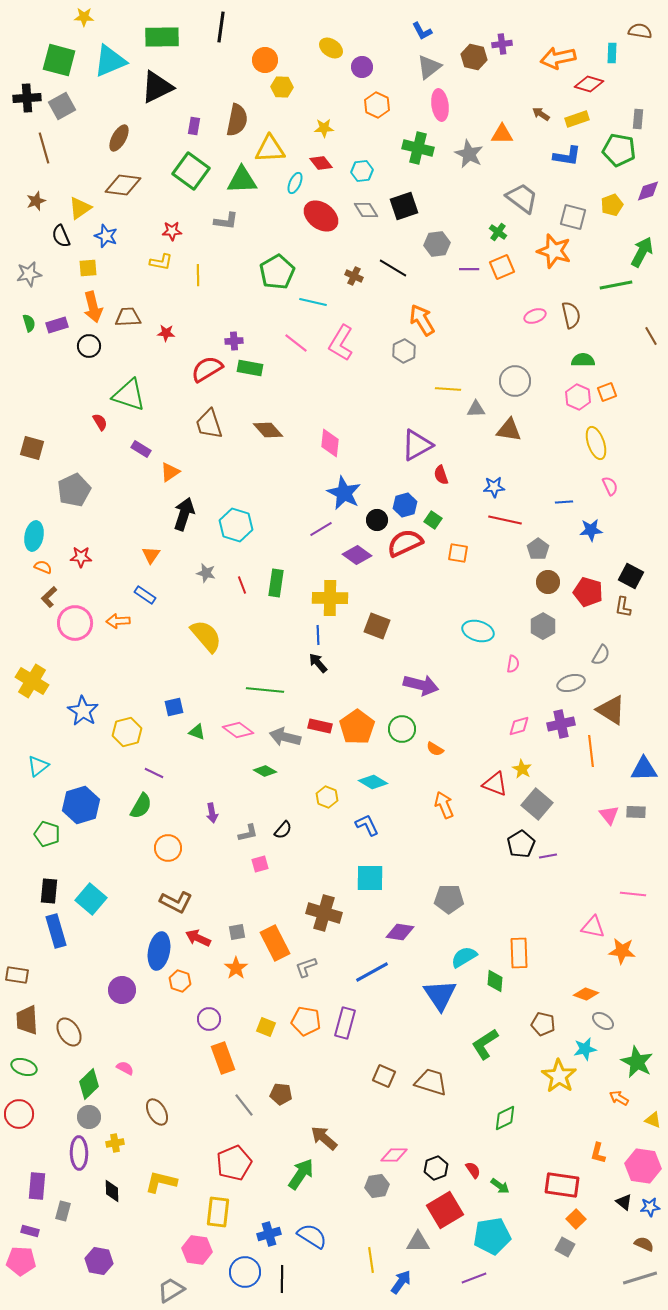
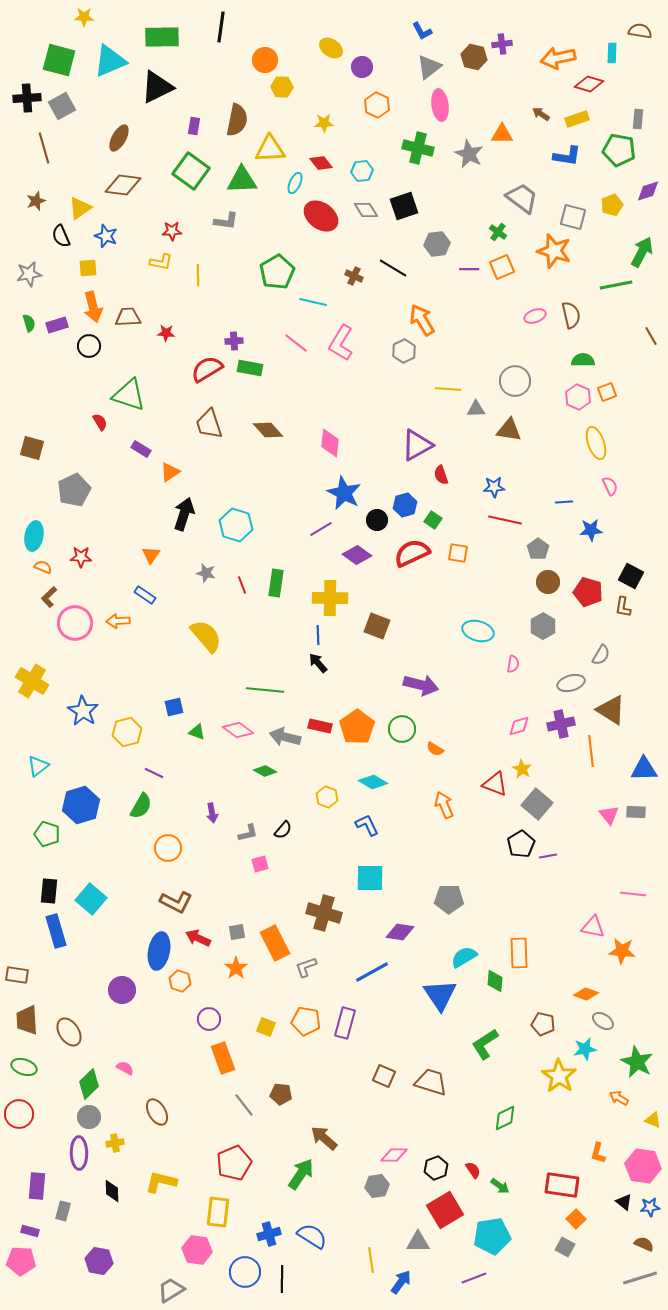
yellow star at (324, 128): moved 5 px up
red semicircle at (405, 543): moved 7 px right, 10 px down
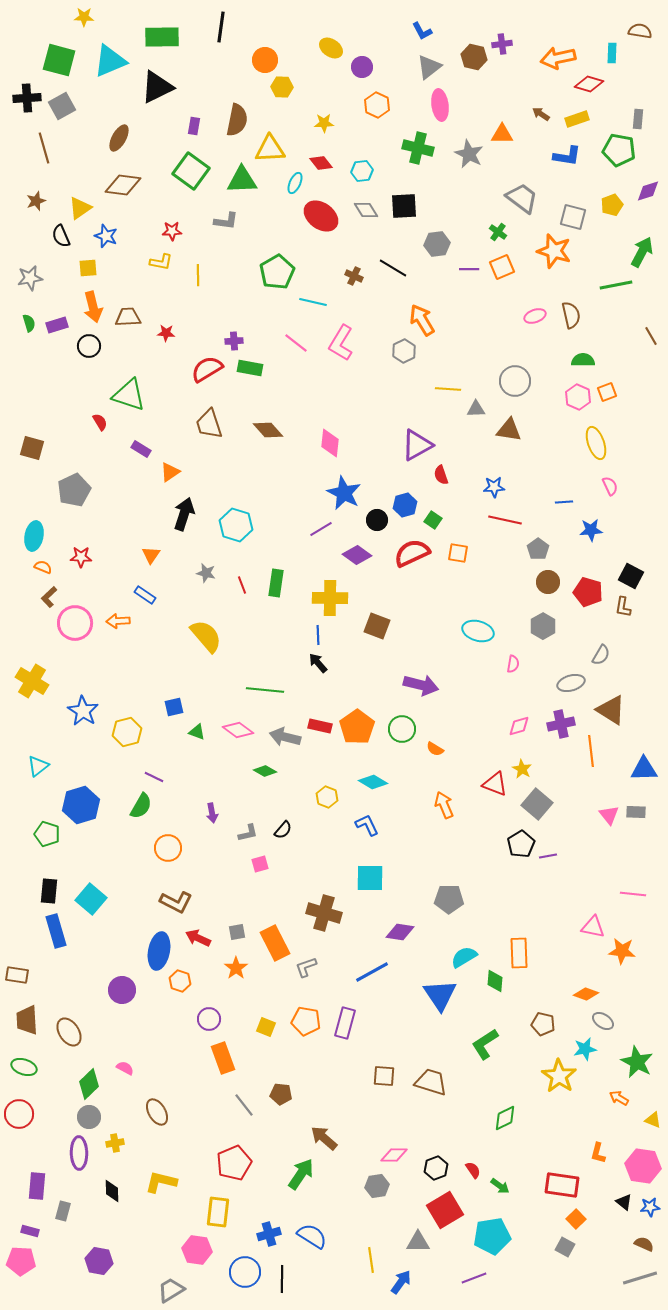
black square at (404, 206): rotated 16 degrees clockwise
gray star at (29, 274): moved 1 px right, 4 px down
purple line at (154, 773): moved 4 px down
brown square at (384, 1076): rotated 20 degrees counterclockwise
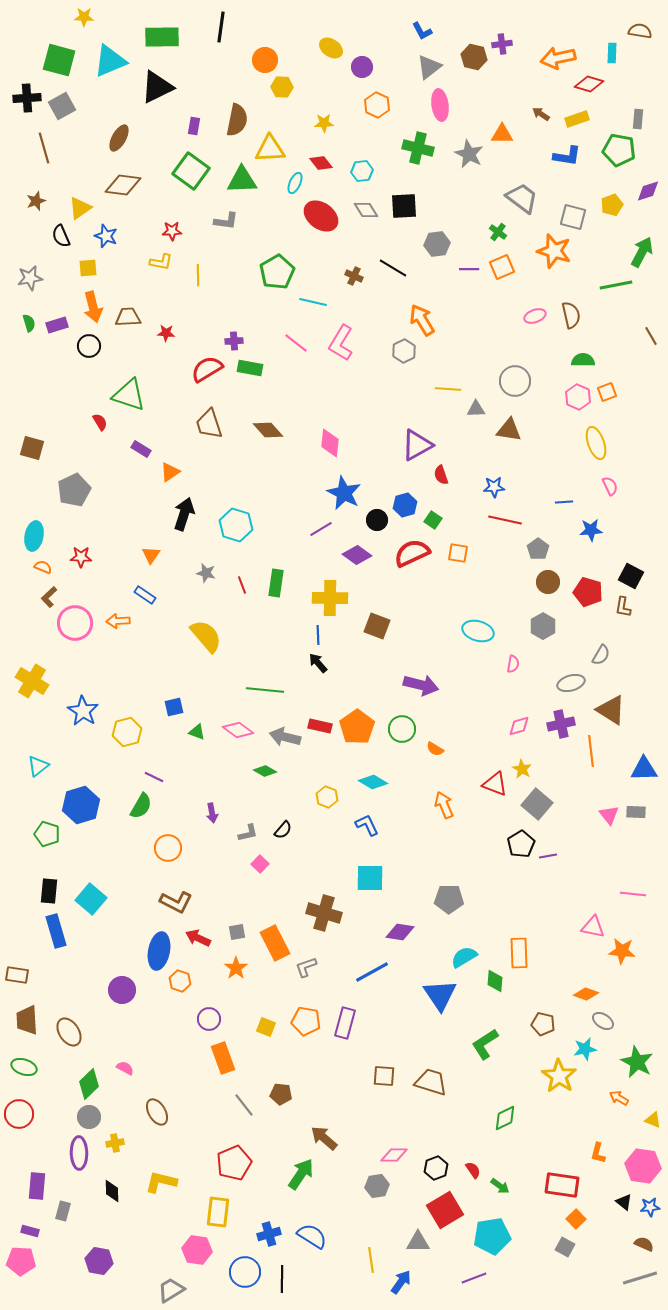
pink square at (260, 864): rotated 30 degrees counterclockwise
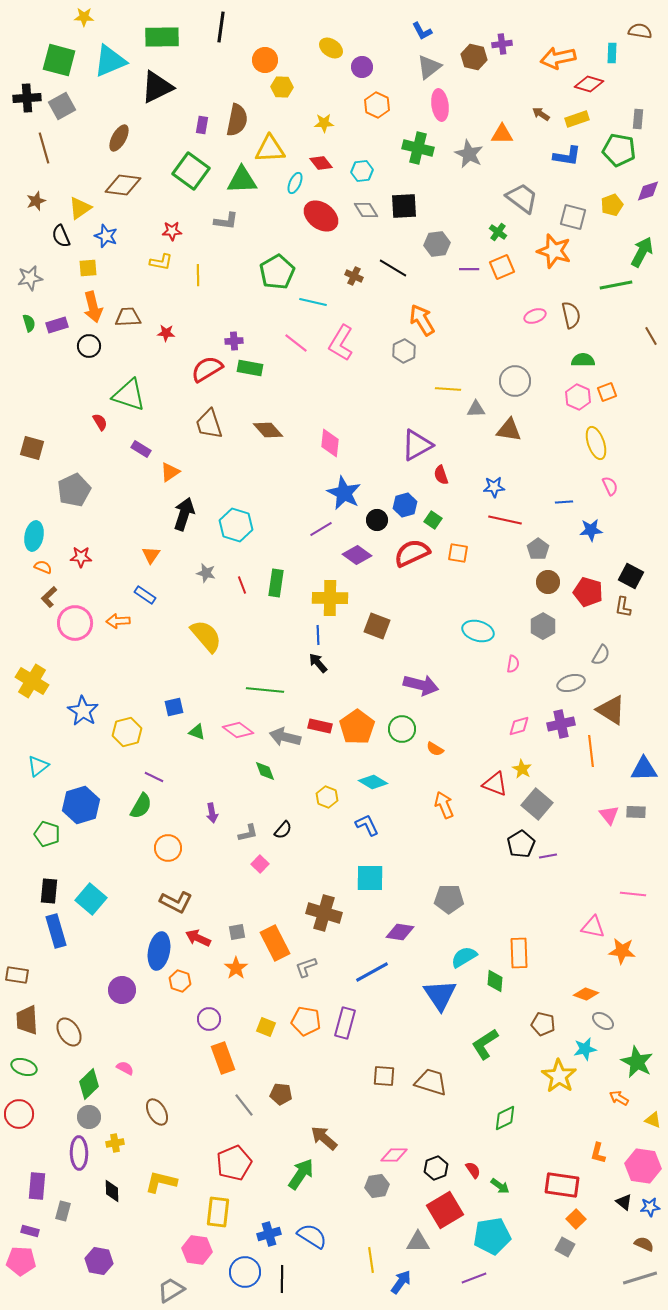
purple rectangle at (194, 126): moved 8 px right, 1 px up
green diamond at (265, 771): rotated 40 degrees clockwise
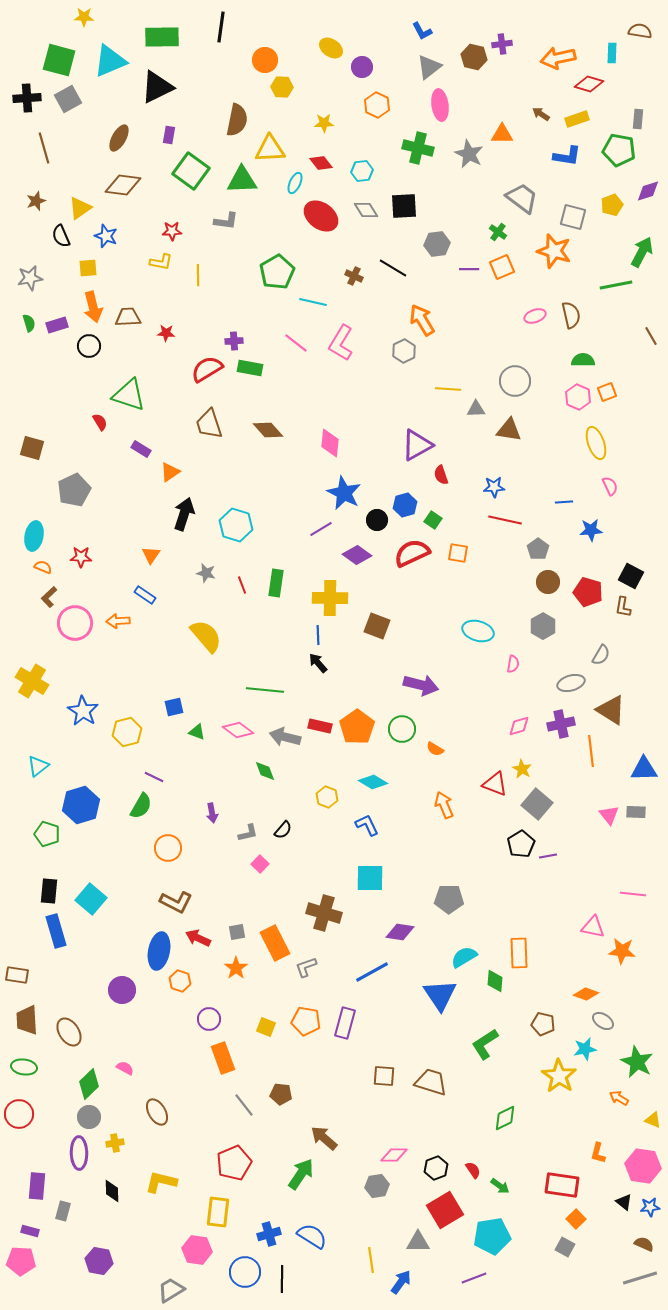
gray square at (62, 106): moved 6 px right, 7 px up
purple rectangle at (202, 125): moved 33 px left, 10 px down
green ellipse at (24, 1067): rotated 10 degrees counterclockwise
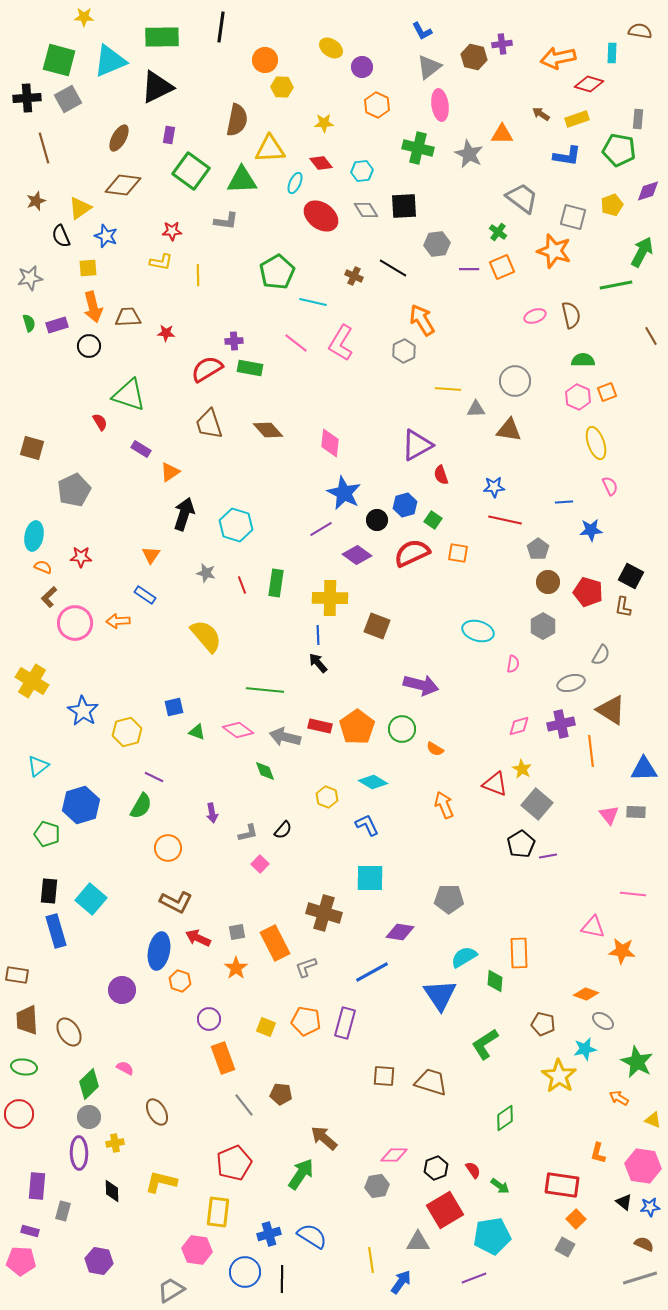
green diamond at (505, 1118): rotated 8 degrees counterclockwise
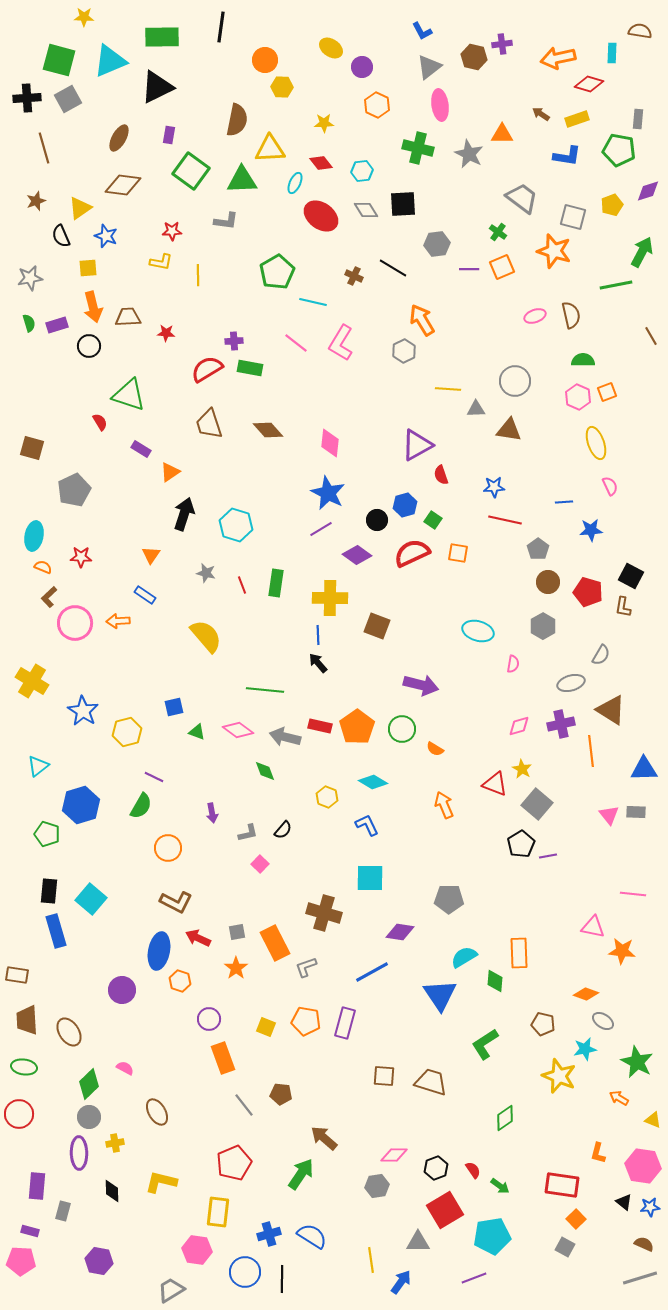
black square at (404, 206): moved 1 px left, 2 px up
blue star at (344, 493): moved 16 px left
yellow star at (559, 1076): rotated 12 degrees counterclockwise
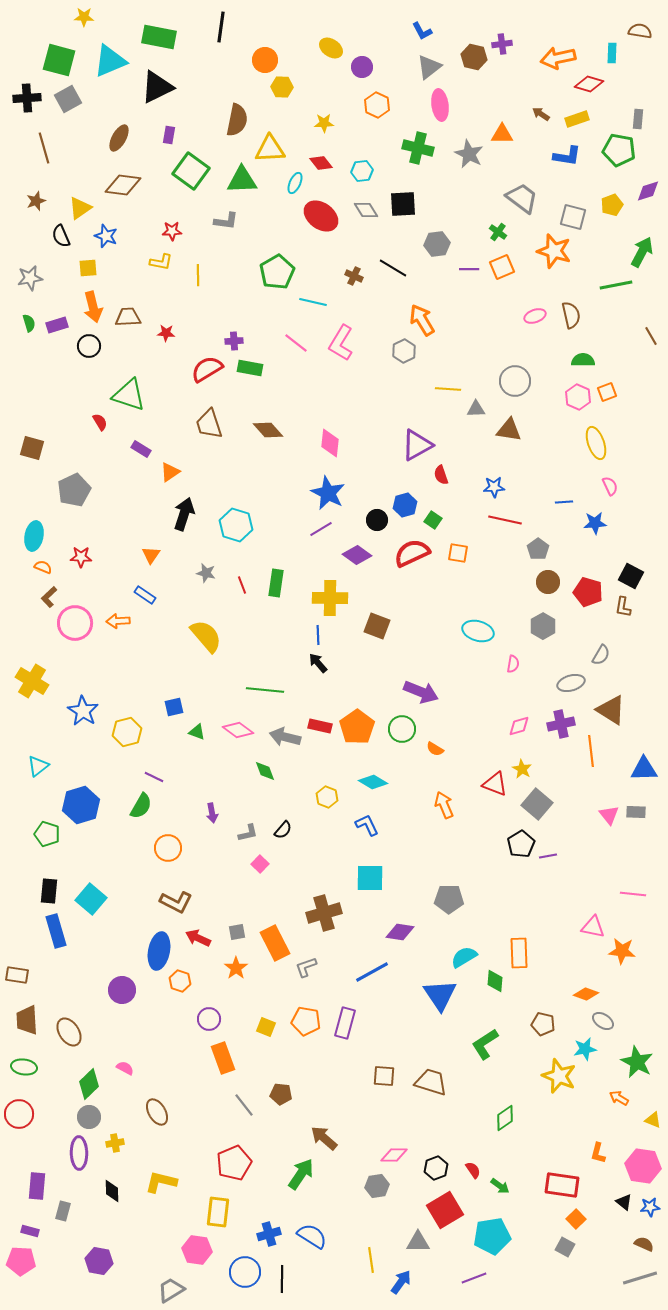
green rectangle at (162, 37): moved 3 px left; rotated 12 degrees clockwise
blue star at (591, 530): moved 4 px right, 7 px up
purple arrow at (421, 685): moved 7 px down; rotated 8 degrees clockwise
brown cross at (324, 913): rotated 32 degrees counterclockwise
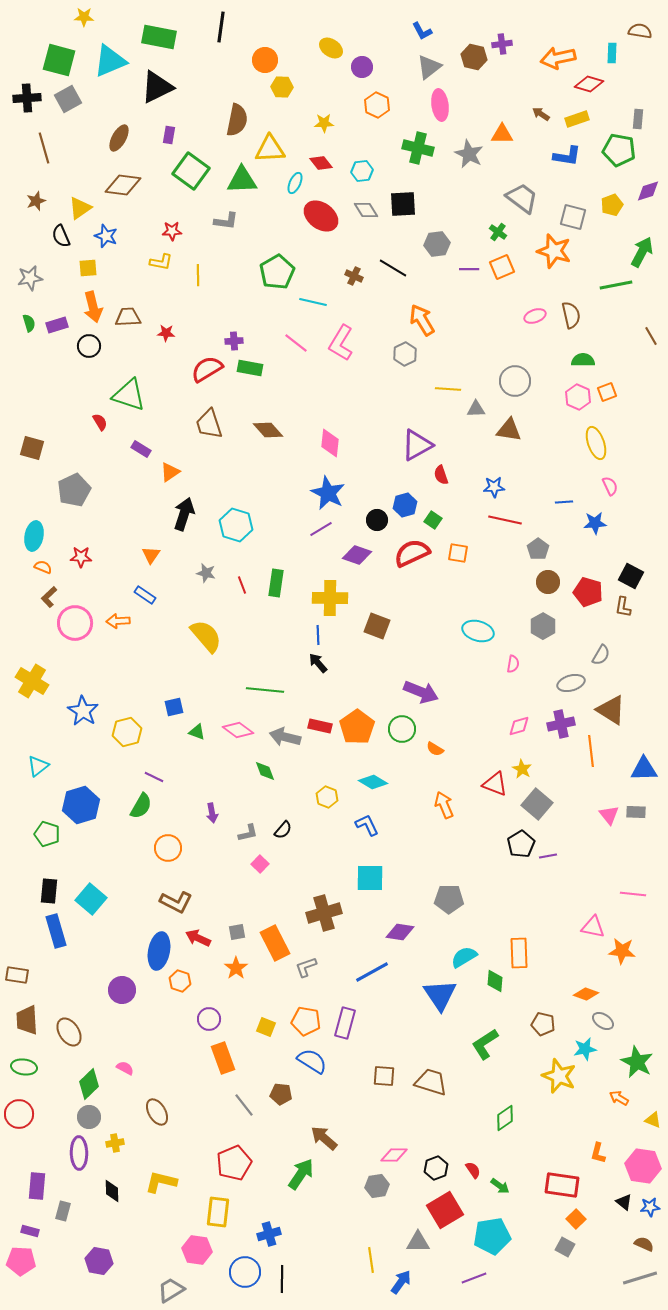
gray hexagon at (404, 351): moved 1 px right, 3 px down
purple diamond at (357, 555): rotated 16 degrees counterclockwise
blue semicircle at (312, 1236): moved 175 px up
